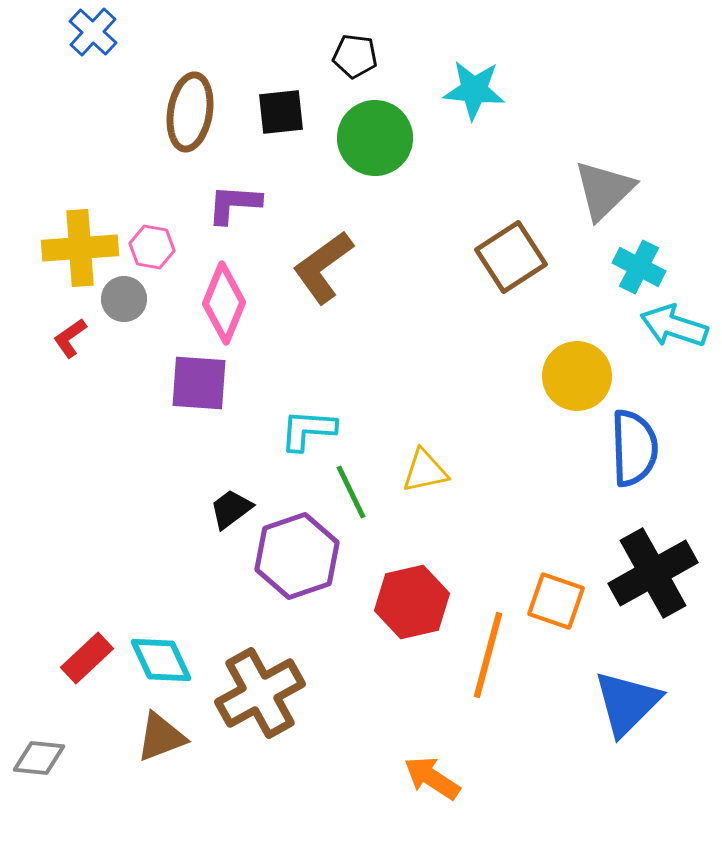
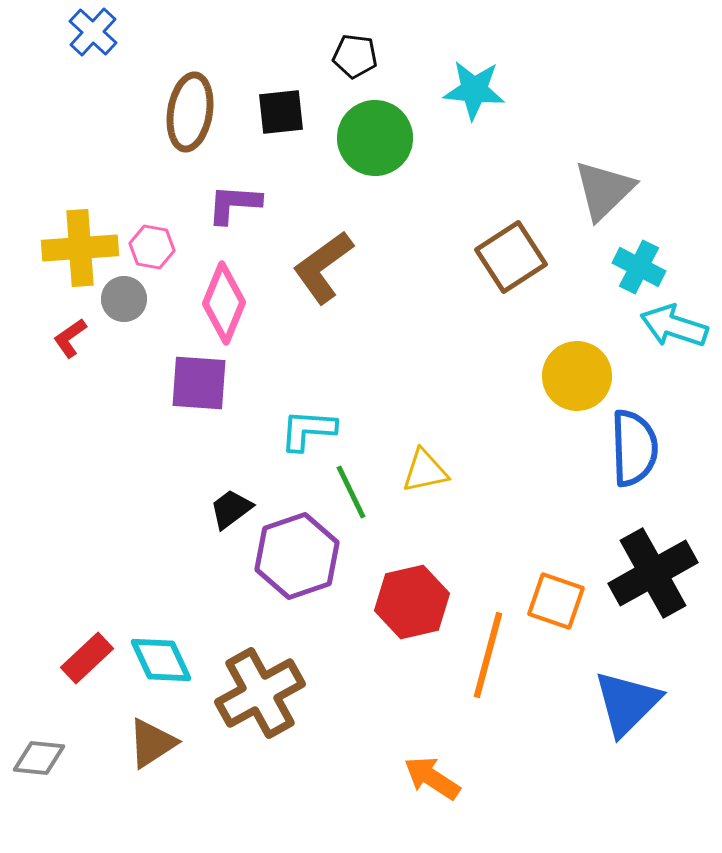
brown triangle: moved 9 px left, 6 px down; rotated 12 degrees counterclockwise
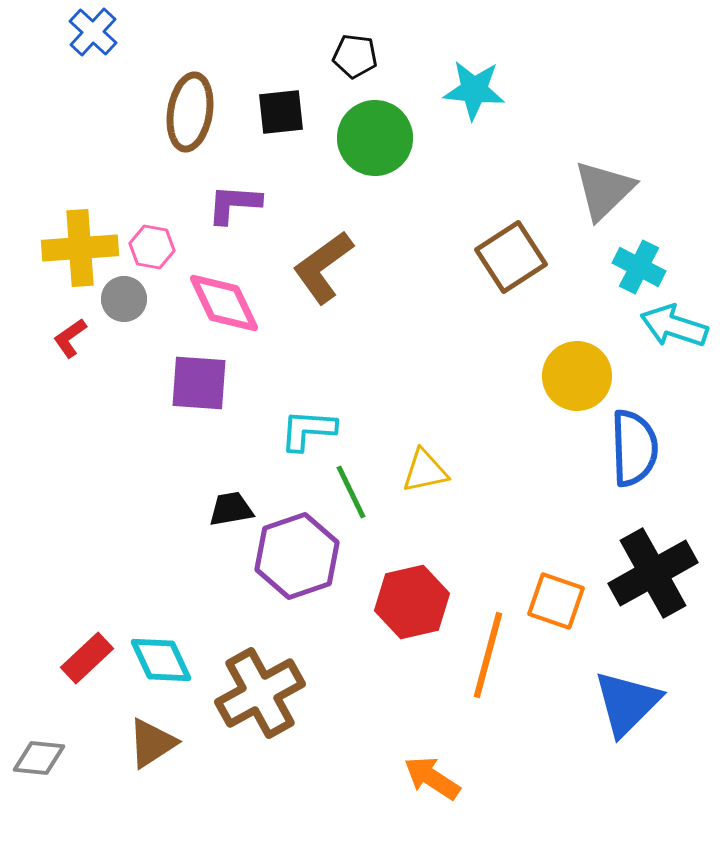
pink diamond: rotated 48 degrees counterclockwise
black trapezoid: rotated 27 degrees clockwise
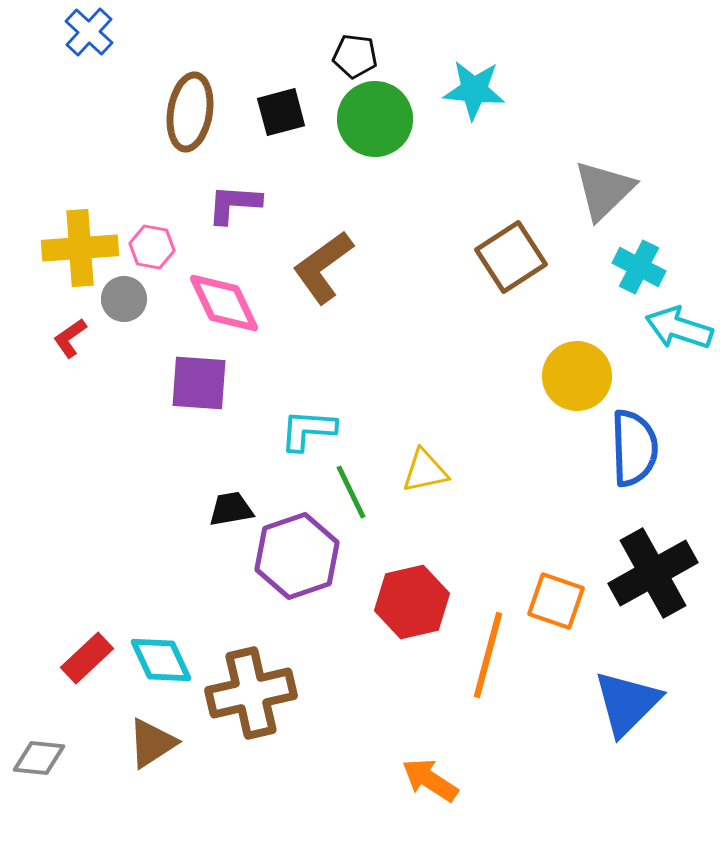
blue cross: moved 4 px left
black square: rotated 9 degrees counterclockwise
green circle: moved 19 px up
cyan arrow: moved 5 px right, 2 px down
brown cross: moved 9 px left; rotated 16 degrees clockwise
orange arrow: moved 2 px left, 2 px down
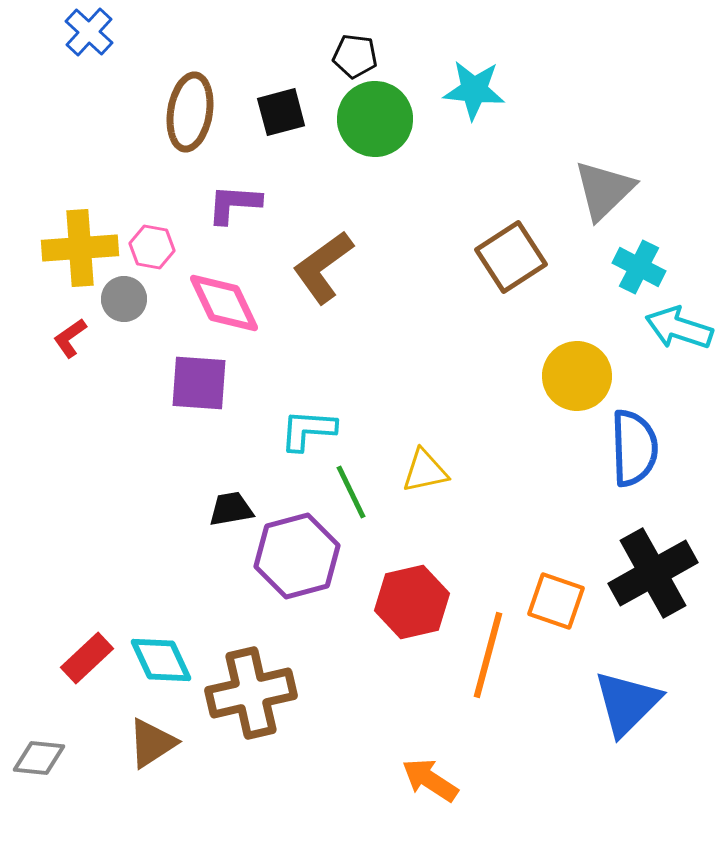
purple hexagon: rotated 4 degrees clockwise
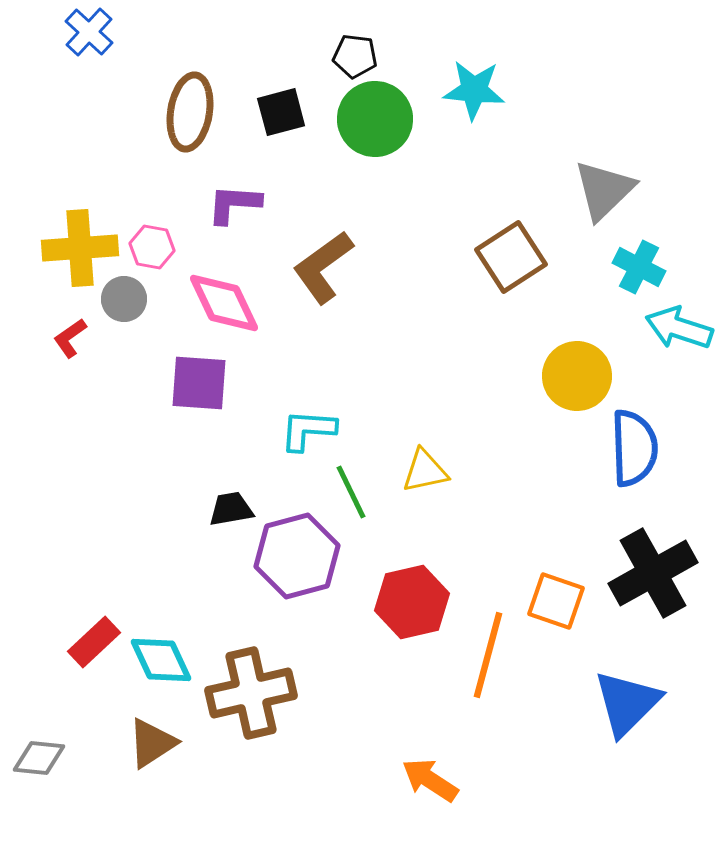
red rectangle: moved 7 px right, 16 px up
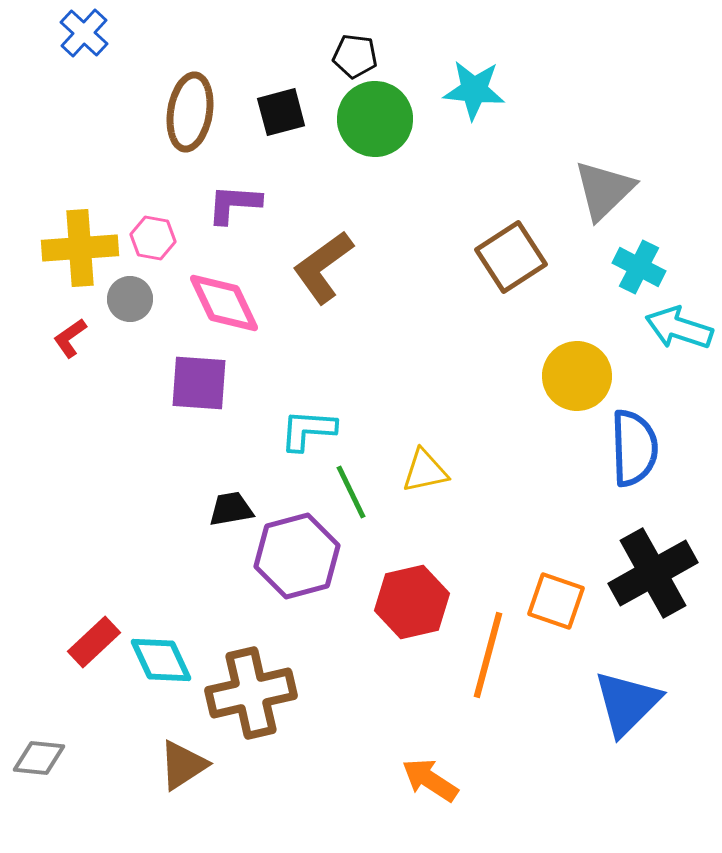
blue cross: moved 5 px left, 1 px down
pink hexagon: moved 1 px right, 9 px up
gray circle: moved 6 px right
brown triangle: moved 31 px right, 22 px down
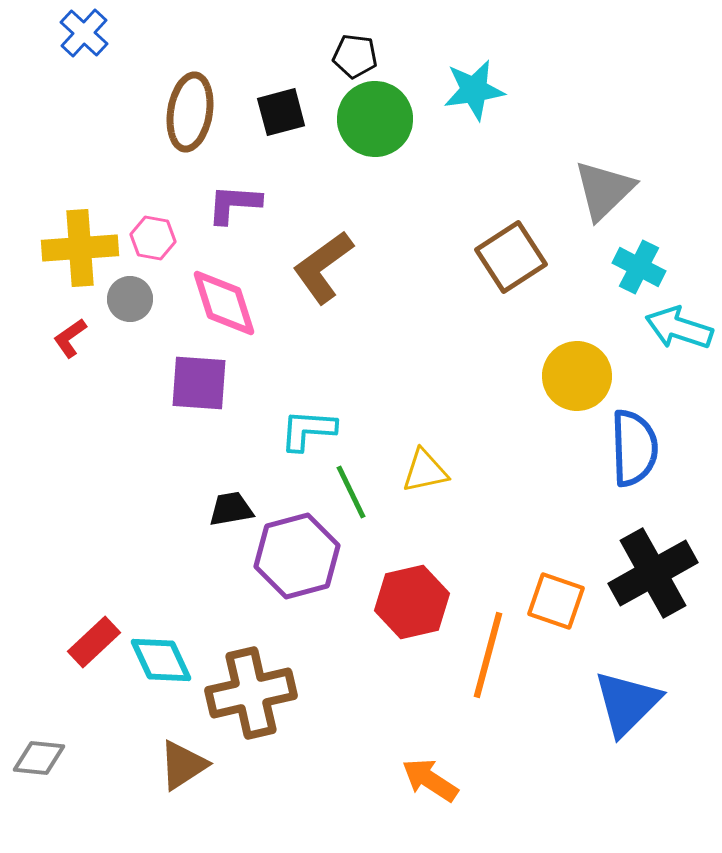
cyan star: rotated 14 degrees counterclockwise
pink diamond: rotated 8 degrees clockwise
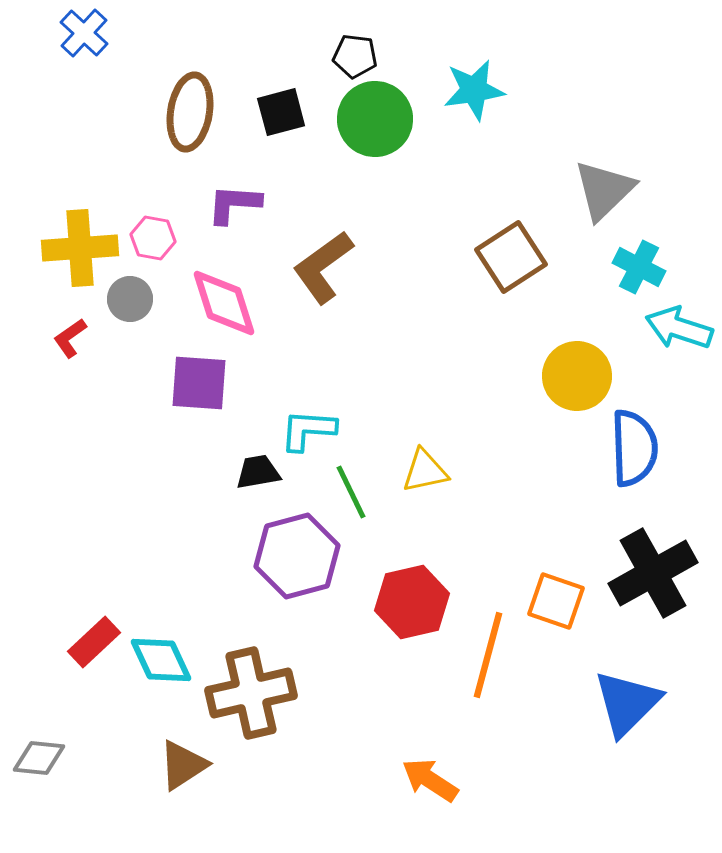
black trapezoid: moved 27 px right, 37 px up
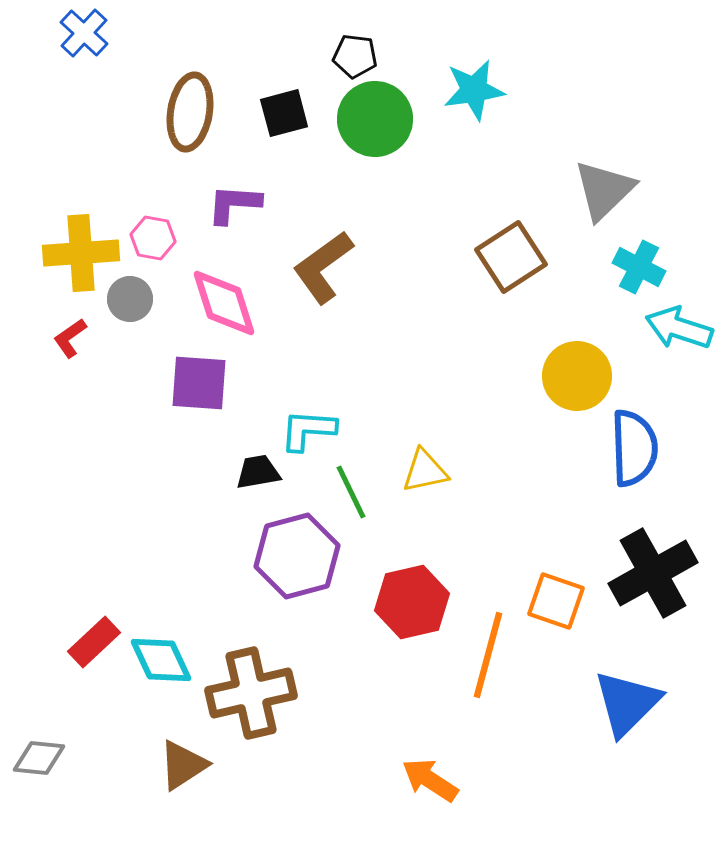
black square: moved 3 px right, 1 px down
yellow cross: moved 1 px right, 5 px down
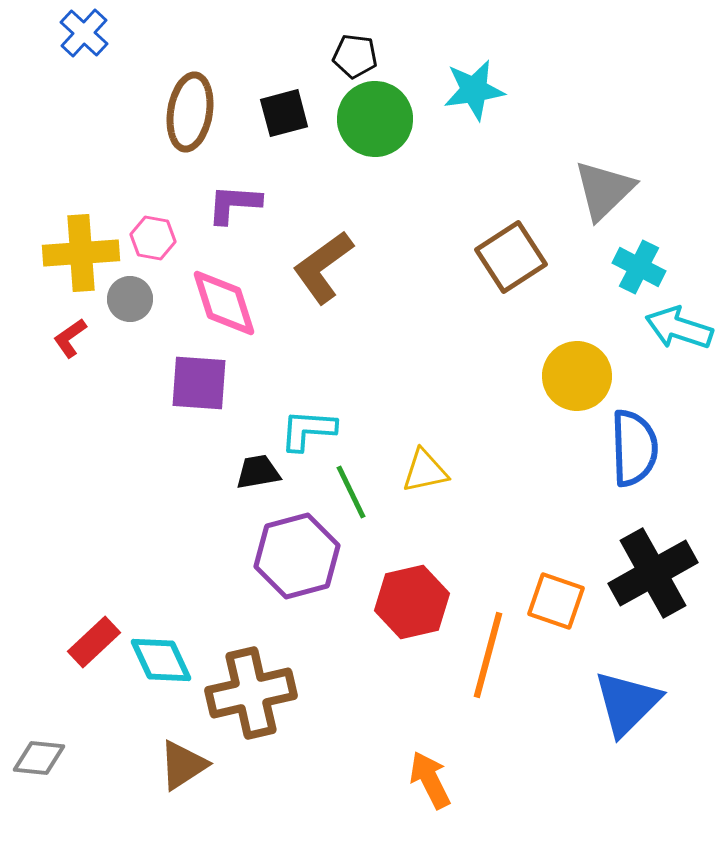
orange arrow: rotated 30 degrees clockwise
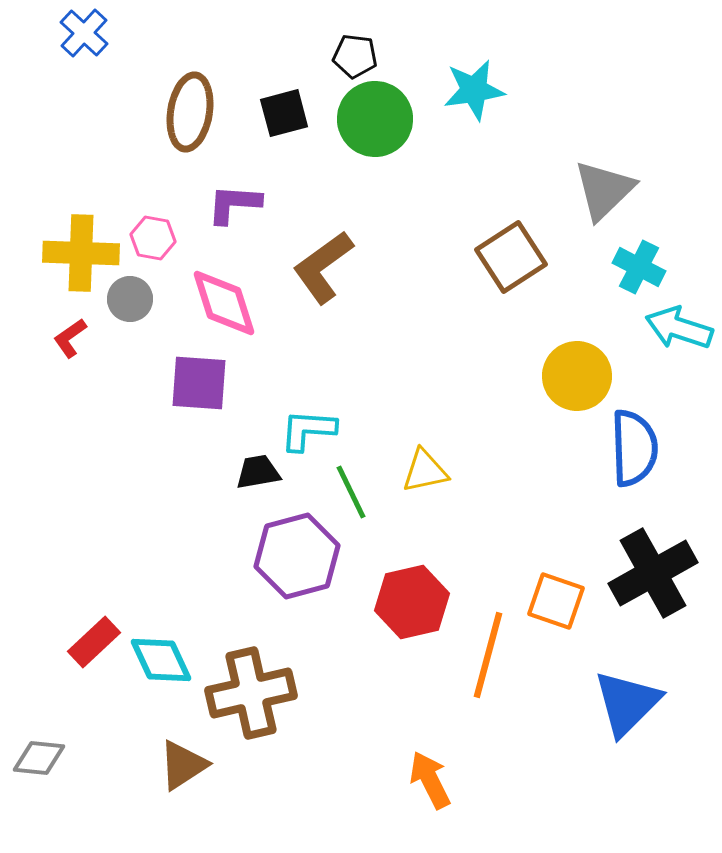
yellow cross: rotated 6 degrees clockwise
